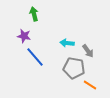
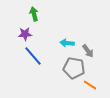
purple star: moved 1 px right, 2 px up; rotated 16 degrees counterclockwise
blue line: moved 2 px left, 1 px up
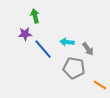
green arrow: moved 1 px right, 2 px down
cyan arrow: moved 1 px up
gray arrow: moved 2 px up
blue line: moved 10 px right, 7 px up
orange line: moved 10 px right
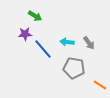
green arrow: rotated 136 degrees clockwise
gray arrow: moved 1 px right, 6 px up
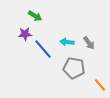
orange line: rotated 16 degrees clockwise
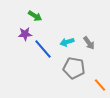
cyan arrow: rotated 24 degrees counterclockwise
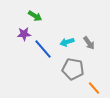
purple star: moved 1 px left
gray pentagon: moved 1 px left, 1 px down
orange line: moved 6 px left, 3 px down
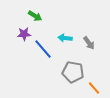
cyan arrow: moved 2 px left, 4 px up; rotated 24 degrees clockwise
gray pentagon: moved 3 px down
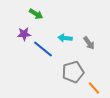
green arrow: moved 1 px right, 2 px up
blue line: rotated 10 degrees counterclockwise
gray pentagon: rotated 25 degrees counterclockwise
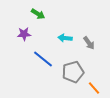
green arrow: moved 2 px right
blue line: moved 10 px down
